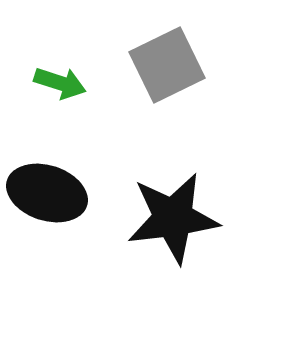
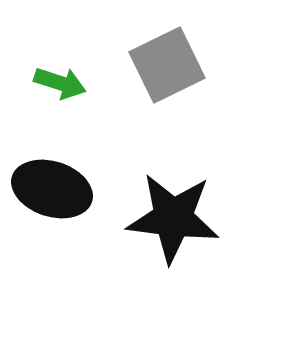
black ellipse: moved 5 px right, 4 px up
black star: rotated 14 degrees clockwise
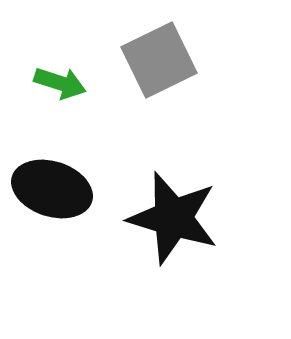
gray square: moved 8 px left, 5 px up
black star: rotated 10 degrees clockwise
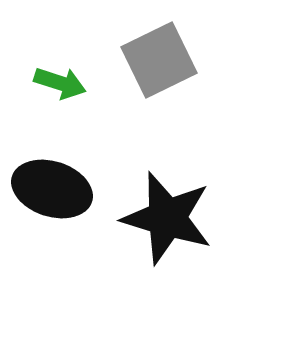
black star: moved 6 px left
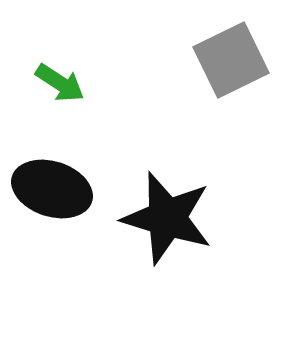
gray square: moved 72 px right
green arrow: rotated 15 degrees clockwise
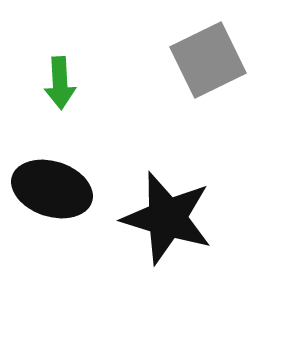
gray square: moved 23 px left
green arrow: rotated 54 degrees clockwise
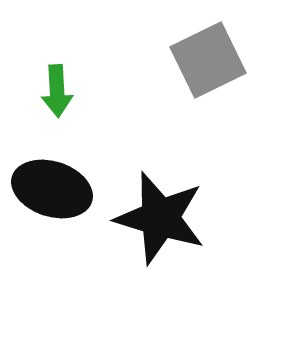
green arrow: moved 3 px left, 8 px down
black star: moved 7 px left
